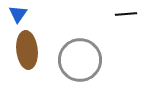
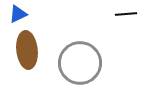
blue triangle: rotated 30 degrees clockwise
gray circle: moved 3 px down
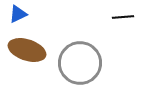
black line: moved 3 px left, 3 px down
brown ellipse: rotated 66 degrees counterclockwise
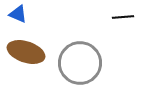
blue triangle: rotated 48 degrees clockwise
brown ellipse: moved 1 px left, 2 px down
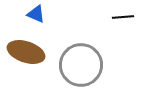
blue triangle: moved 18 px right
gray circle: moved 1 px right, 2 px down
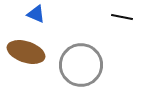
black line: moved 1 px left; rotated 15 degrees clockwise
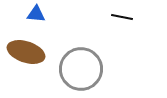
blue triangle: rotated 18 degrees counterclockwise
gray circle: moved 4 px down
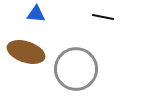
black line: moved 19 px left
gray circle: moved 5 px left
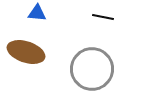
blue triangle: moved 1 px right, 1 px up
gray circle: moved 16 px right
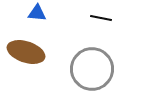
black line: moved 2 px left, 1 px down
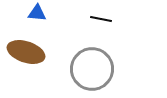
black line: moved 1 px down
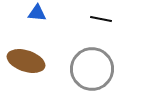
brown ellipse: moved 9 px down
